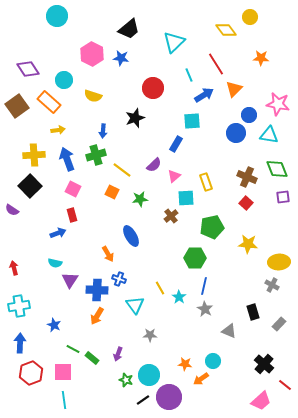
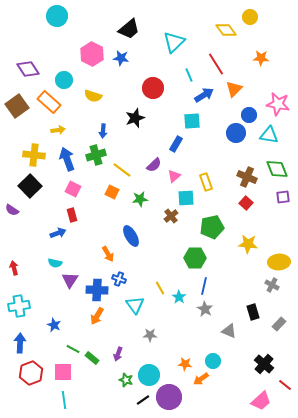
yellow cross at (34, 155): rotated 10 degrees clockwise
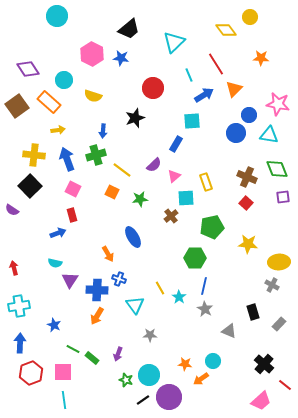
blue ellipse at (131, 236): moved 2 px right, 1 px down
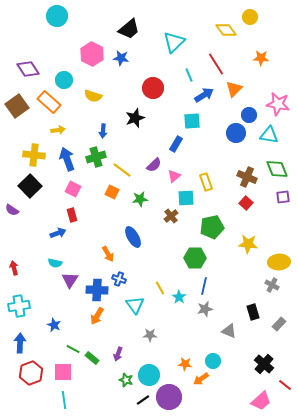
green cross at (96, 155): moved 2 px down
gray star at (205, 309): rotated 28 degrees clockwise
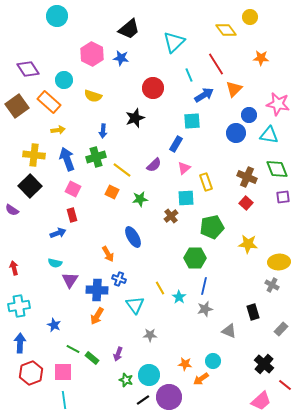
pink triangle at (174, 176): moved 10 px right, 8 px up
gray rectangle at (279, 324): moved 2 px right, 5 px down
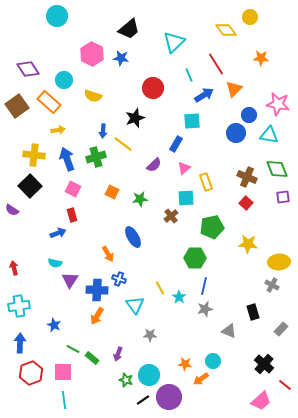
yellow line at (122, 170): moved 1 px right, 26 px up
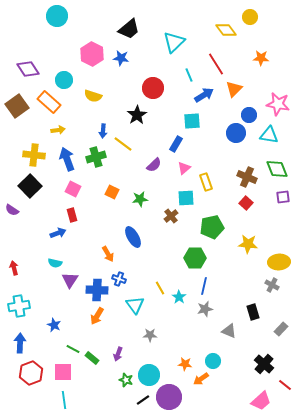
black star at (135, 118): moved 2 px right, 3 px up; rotated 12 degrees counterclockwise
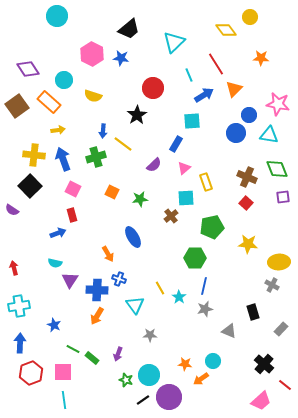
blue arrow at (67, 159): moved 4 px left
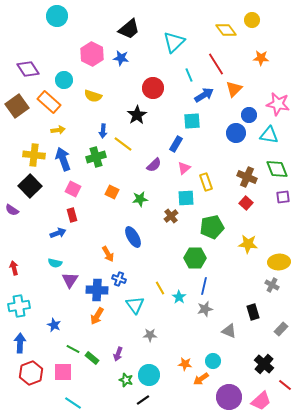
yellow circle at (250, 17): moved 2 px right, 3 px down
purple circle at (169, 397): moved 60 px right
cyan line at (64, 400): moved 9 px right, 3 px down; rotated 48 degrees counterclockwise
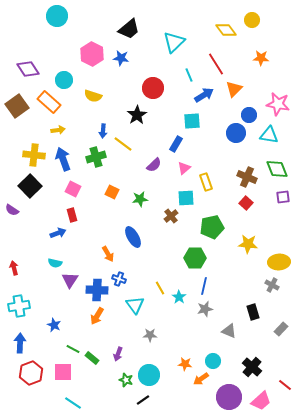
black cross at (264, 364): moved 12 px left, 3 px down
